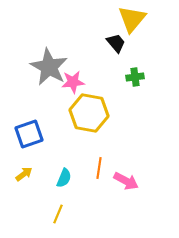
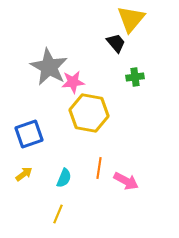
yellow triangle: moved 1 px left
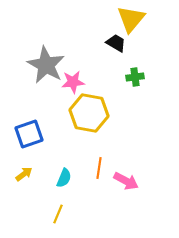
black trapezoid: rotated 20 degrees counterclockwise
gray star: moved 3 px left, 2 px up
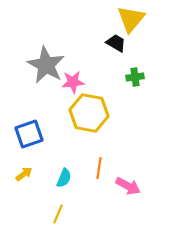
pink arrow: moved 2 px right, 5 px down
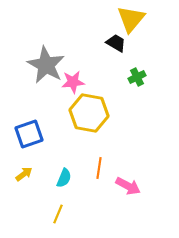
green cross: moved 2 px right; rotated 18 degrees counterclockwise
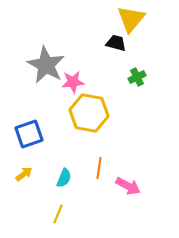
black trapezoid: rotated 15 degrees counterclockwise
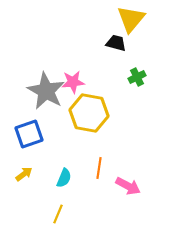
gray star: moved 26 px down
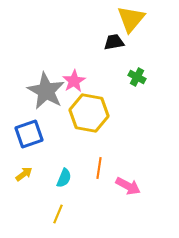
black trapezoid: moved 2 px left, 1 px up; rotated 25 degrees counterclockwise
green cross: rotated 36 degrees counterclockwise
pink star: moved 1 px right, 1 px up; rotated 25 degrees counterclockwise
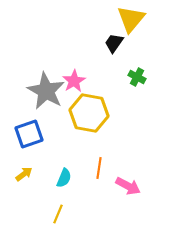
black trapezoid: moved 1 px down; rotated 45 degrees counterclockwise
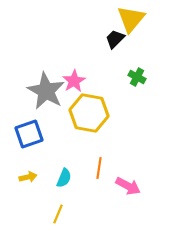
black trapezoid: moved 1 px right, 4 px up; rotated 10 degrees clockwise
yellow arrow: moved 4 px right, 3 px down; rotated 24 degrees clockwise
